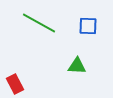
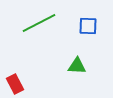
green line: rotated 56 degrees counterclockwise
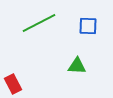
red rectangle: moved 2 px left
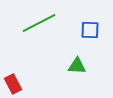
blue square: moved 2 px right, 4 px down
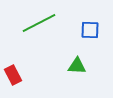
red rectangle: moved 9 px up
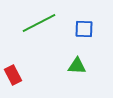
blue square: moved 6 px left, 1 px up
